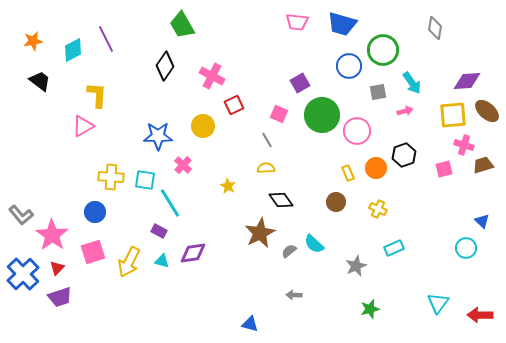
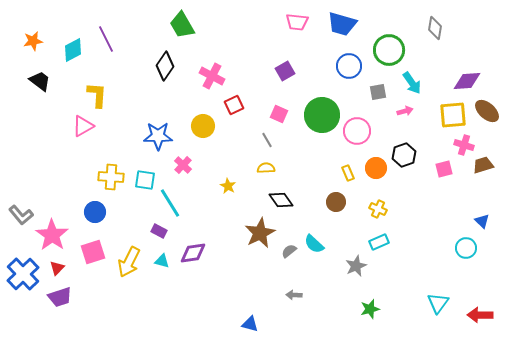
green circle at (383, 50): moved 6 px right
purple square at (300, 83): moved 15 px left, 12 px up
cyan rectangle at (394, 248): moved 15 px left, 6 px up
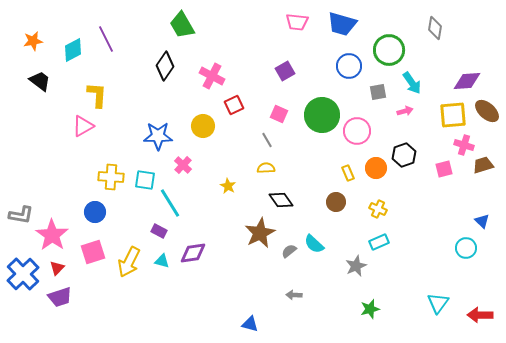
gray L-shape at (21, 215): rotated 40 degrees counterclockwise
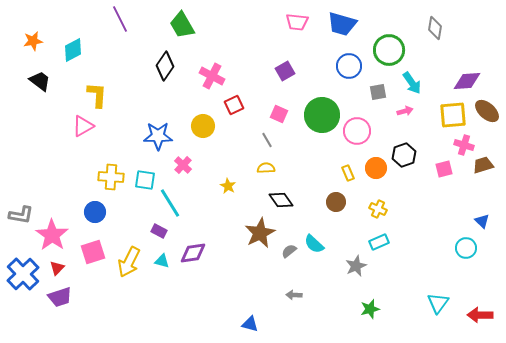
purple line at (106, 39): moved 14 px right, 20 px up
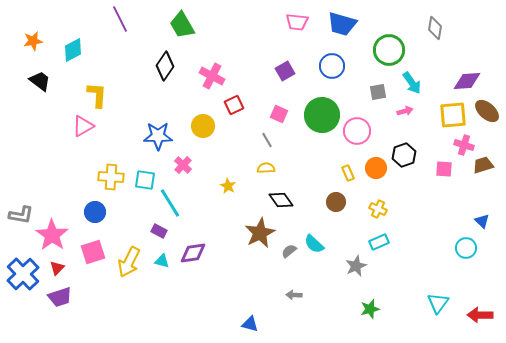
blue circle at (349, 66): moved 17 px left
pink square at (444, 169): rotated 18 degrees clockwise
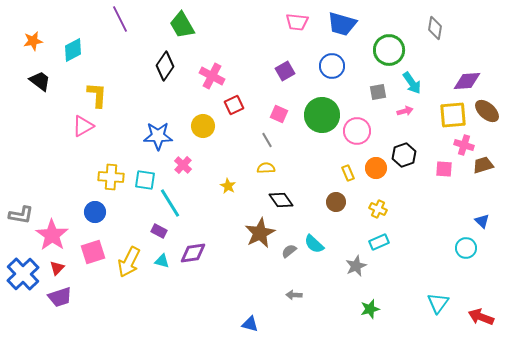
red arrow at (480, 315): moved 1 px right, 2 px down; rotated 20 degrees clockwise
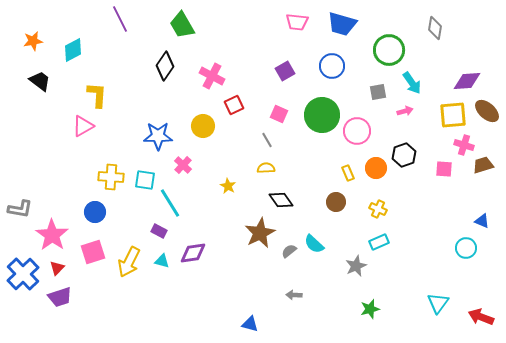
gray L-shape at (21, 215): moved 1 px left, 6 px up
blue triangle at (482, 221): rotated 21 degrees counterclockwise
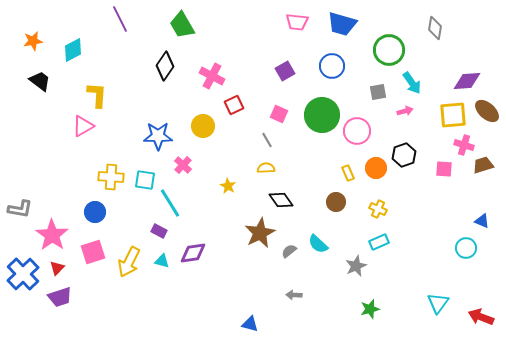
cyan semicircle at (314, 244): moved 4 px right
